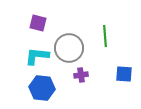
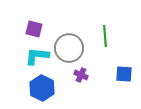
purple square: moved 4 px left, 6 px down
purple cross: rotated 32 degrees clockwise
blue hexagon: rotated 20 degrees clockwise
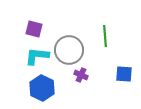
gray circle: moved 2 px down
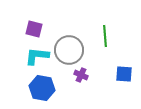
blue hexagon: rotated 15 degrees counterclockwise
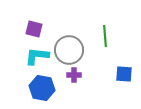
purple cross: moved 7 px left; rotated 24 degrees counterclockwise
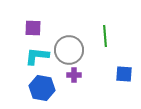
purple square: moved 1 px left, 1 px up; rotated 12 degrees counterclockwise
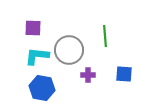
purple cross: moved 14 px right
